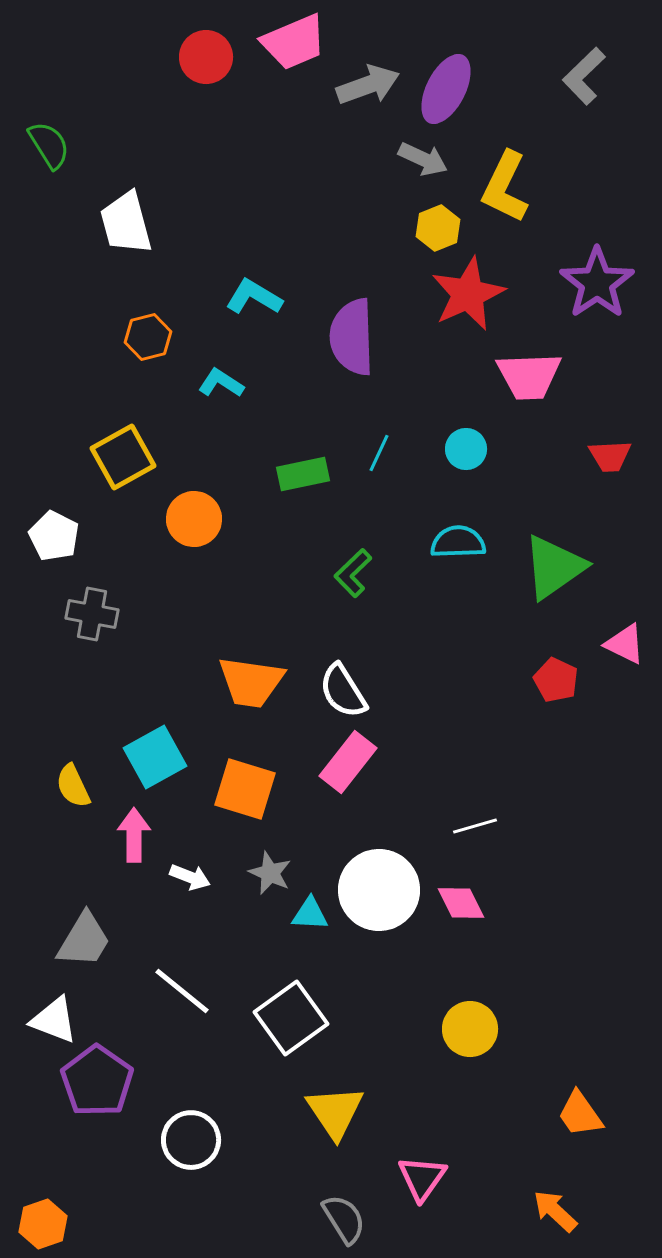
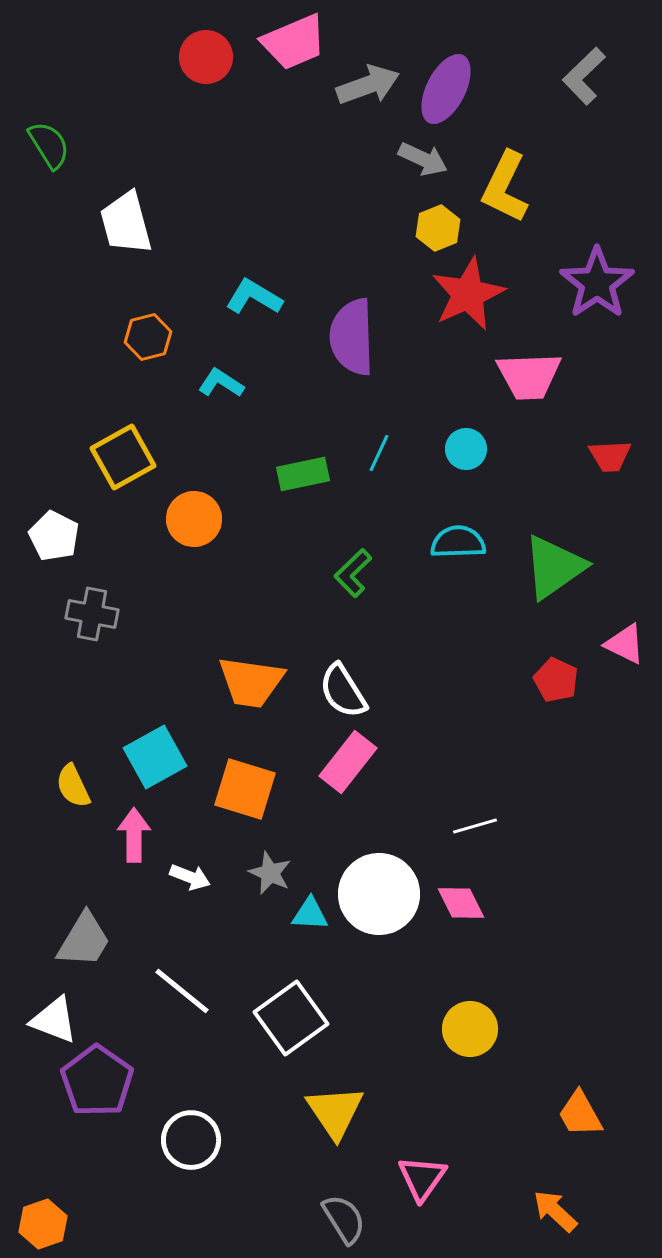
white circle at (379, 890): moved 4 px down
orange trapezoid at (580, 1114): rotated 6 degrees clockwise
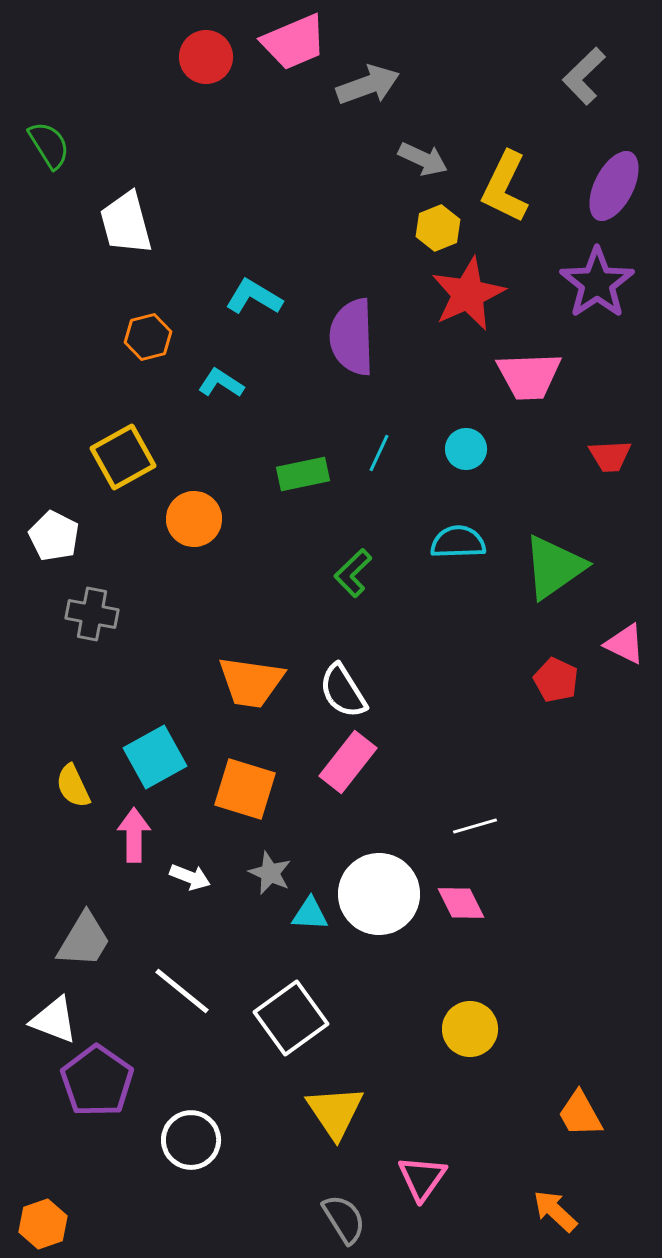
purple ellipse at (446, 89): moved 168 px right, 97 px down
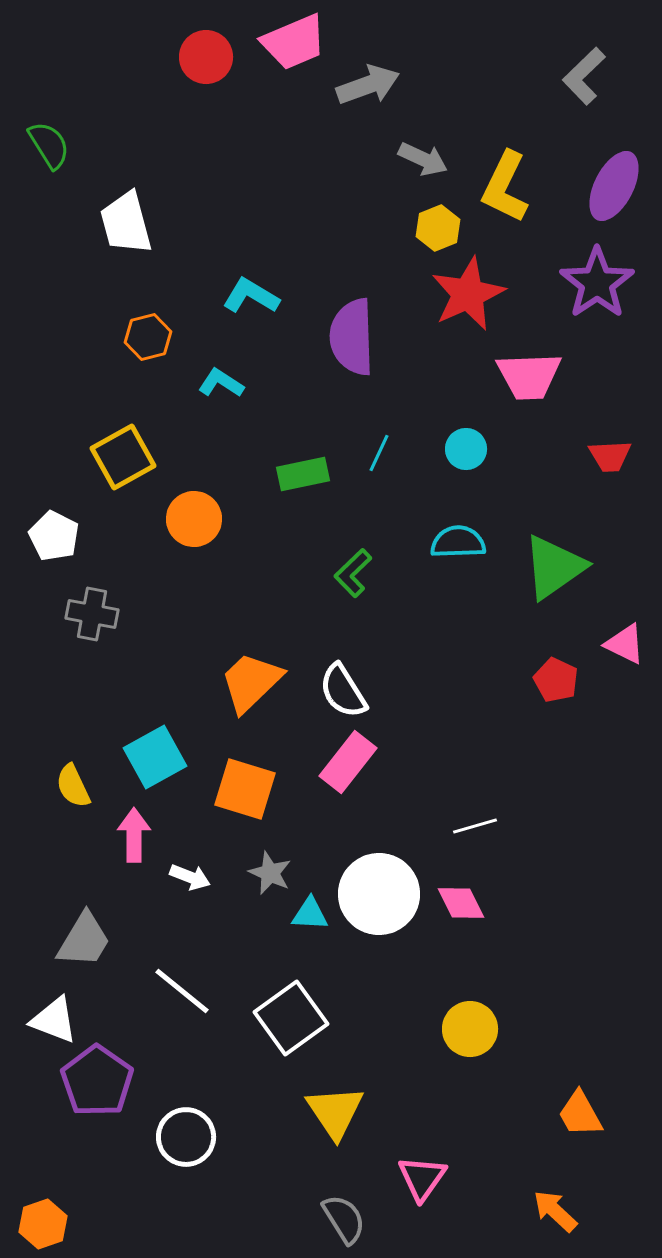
cyan L-shape at (254, 297): moved 3 px left, 1 px up
orange trapezoid at (251, 682): rotated 128 degrees clockwise
white circle at (191, 1140): moved 5 px left, 3 px up
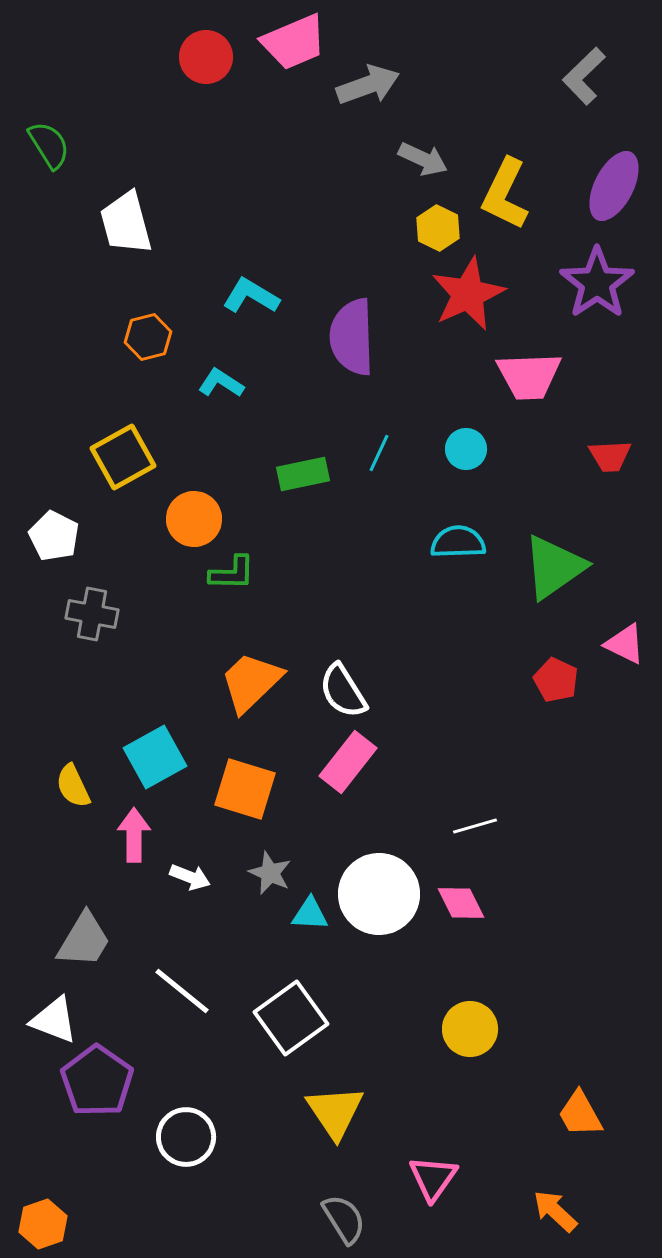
yellow L-shape at (505, 187): moved 7 px down
yellow hexagon at (438, 228): rotated 12 degrees counterclockwise
green L-shape at (353, 573): moved 121 px left; rotated 135 degrees counterclockwise
pink triangle at (422, 1178): moved 11 px right
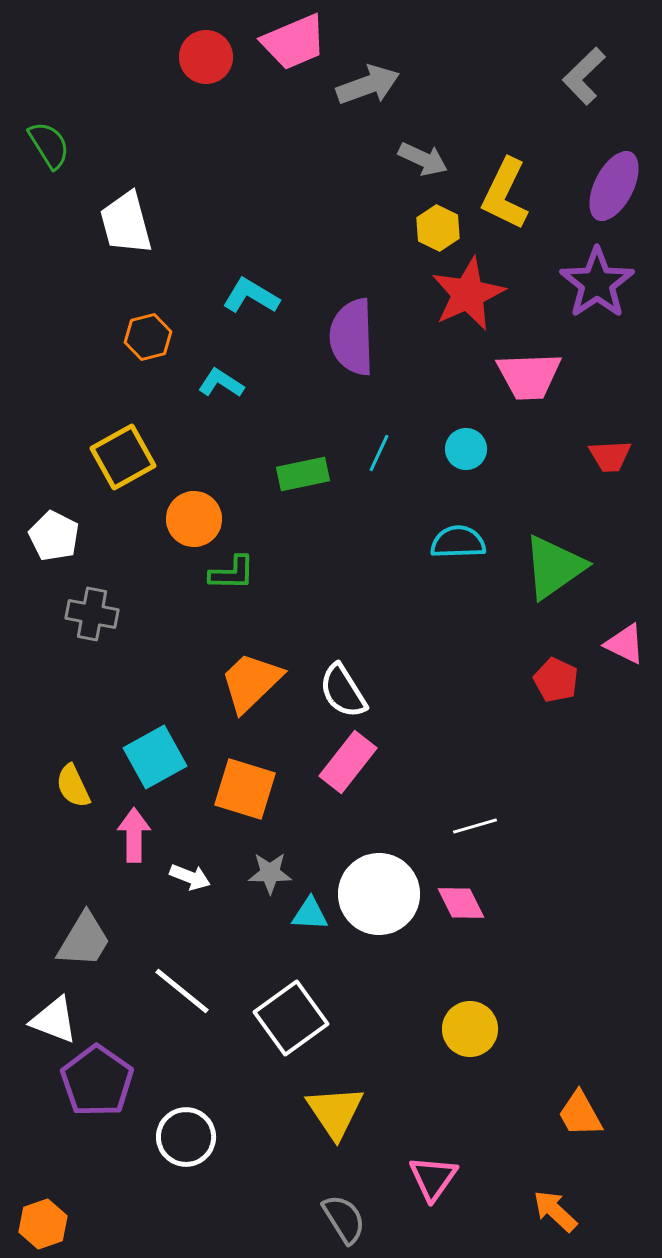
gray star at (270, 873): rotated 24 degrees counterclockwise
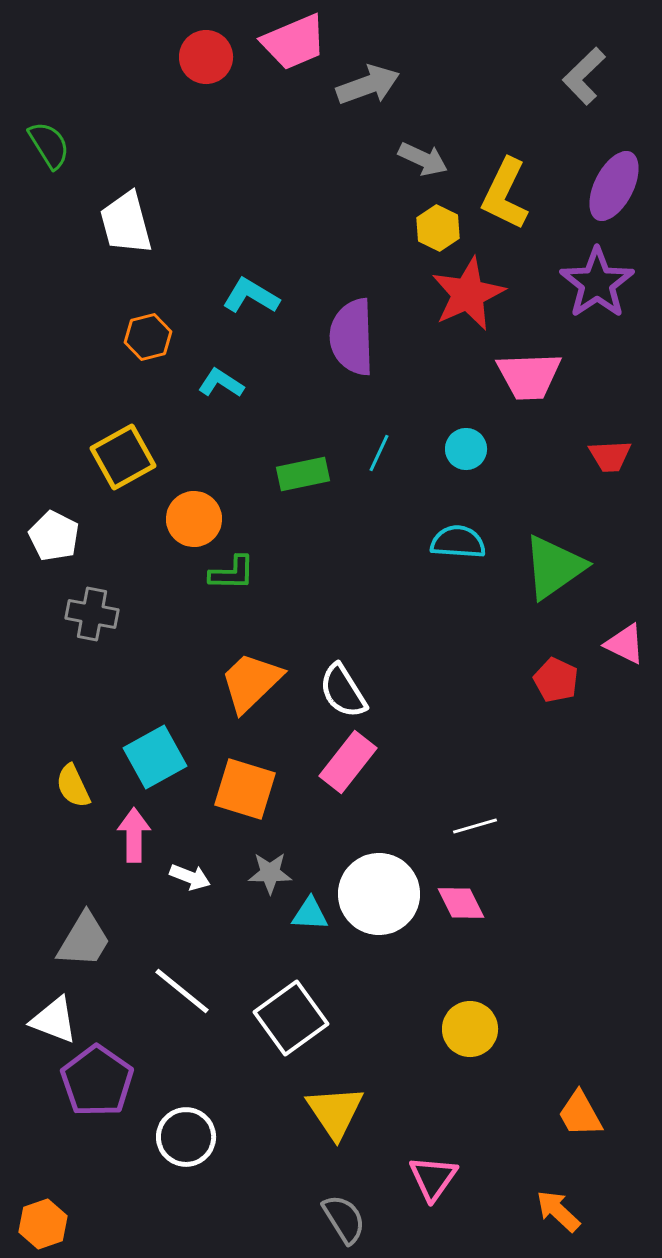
cyan semicircle at (458, 542): rotated 6 degrees clockwise
orange arrow at (555, 1211): moved 3 px right
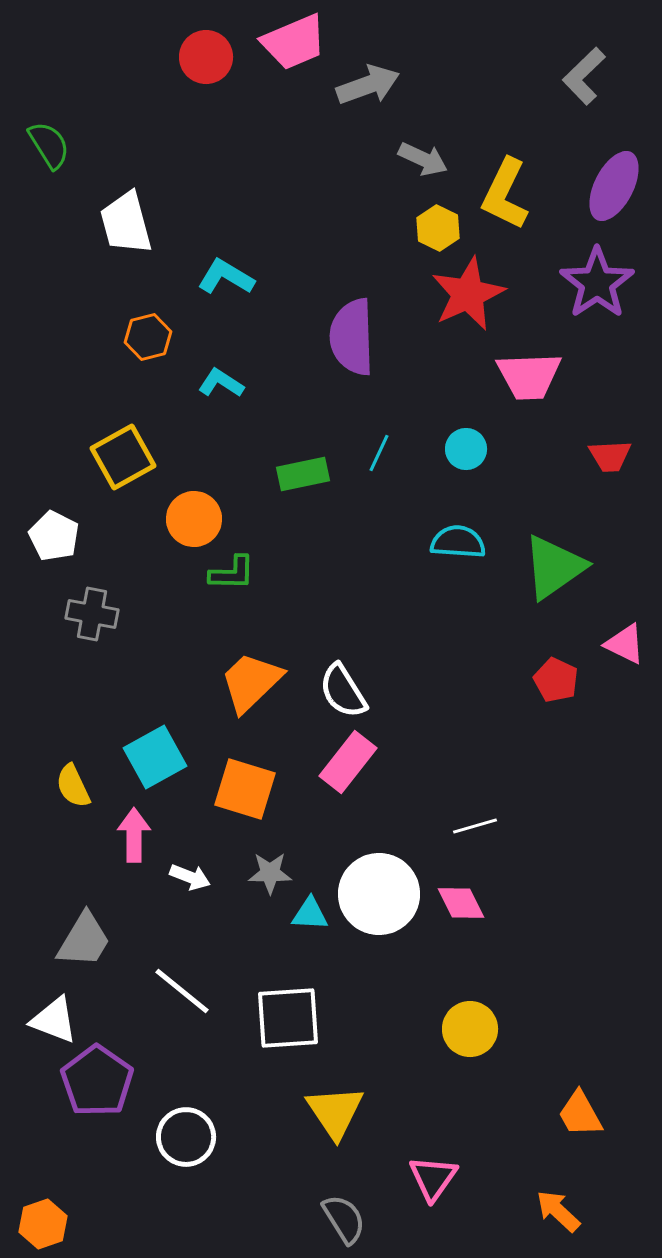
cyan L-shape at (251, 296): moved 25 px left, 19 px up
white square at (291, 1018): moved 3 px left; rotated 32 degrees clockwise
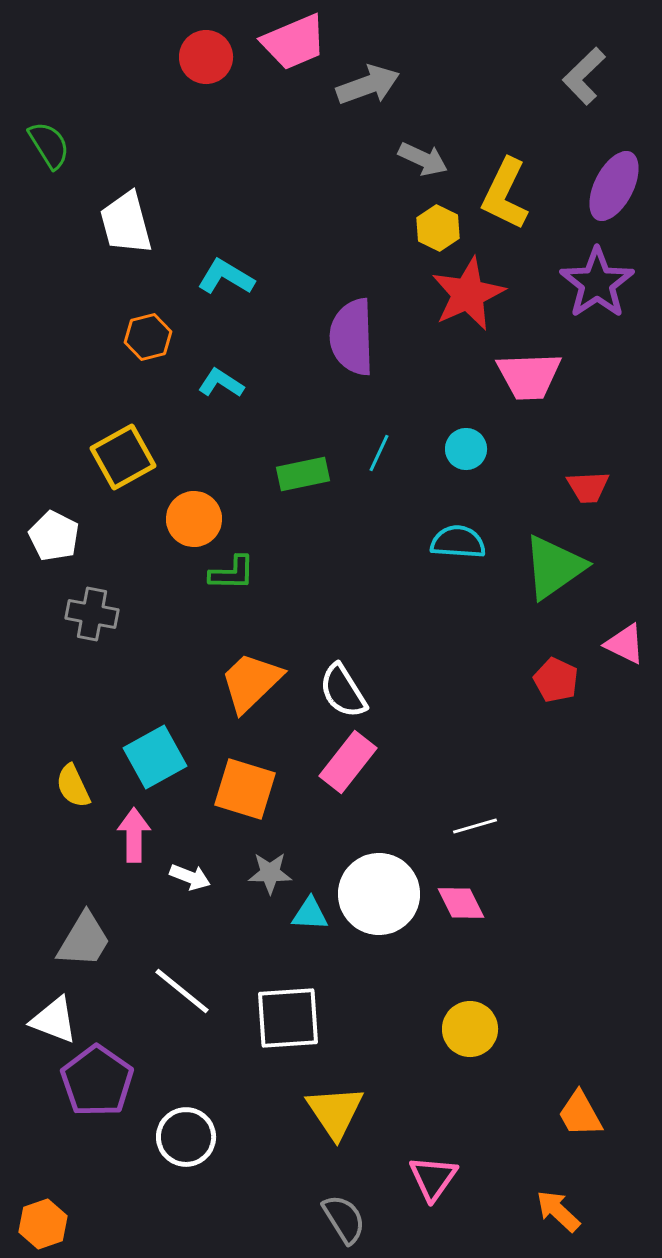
red trapezoid at (610, 456): moved 22 px left, 31 px down
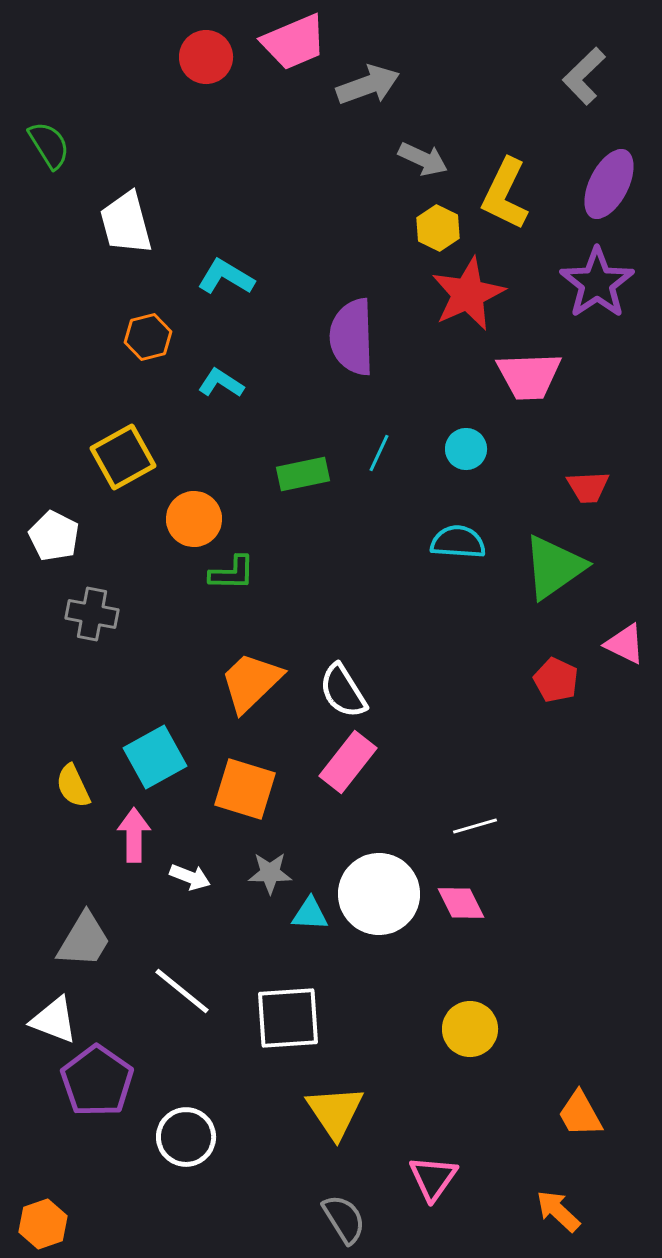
purple ellipse at (614, 186): moved 5 px left, 2 px up
